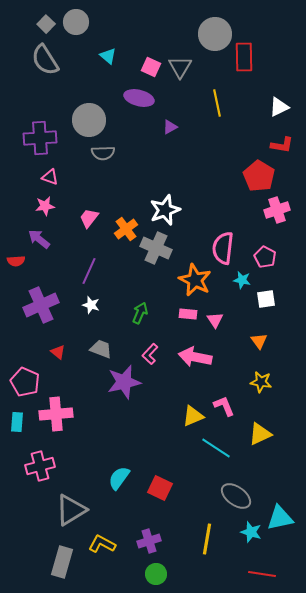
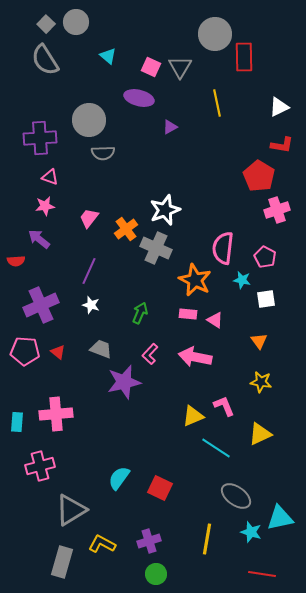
pink triangle at (215, 320): rotated 24 degrees counterclockwise
pink pentagon at (25, 382): moved 31 px up; rotated 20 degrees counterclockwise
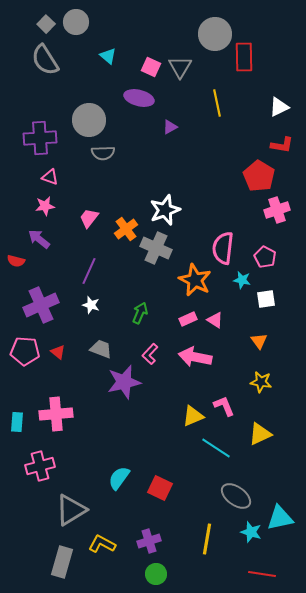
red semicircle at (16, 261): rotated 18 degrees clockwise
pink rectangle at (188, 314): moved 5 px down; rotated 30 degrees counterclockwise
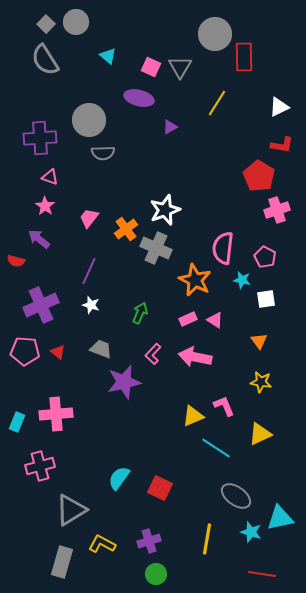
yellow line at (217, 103): rotated 44 degrees clockwise
pink star at (45, 206): rotated 30 degrees counterclockwise
pink L-shape at (150, 354): moved 3 px right
cyan rectangle at (17, 422): rotated 18 degrees clockwise
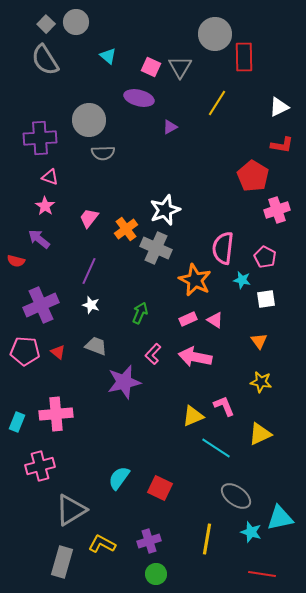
red pentagon at (259, 176): moved 6 px left
gray trapezoid at (101, 349): moved 5 px left, 3 px up
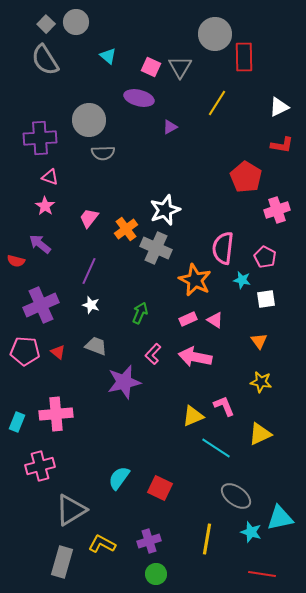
red pentagon at (253, 176): moved 7 px left, 1 px down
purple arrow at (39, 239): moved 1 px right, 5 px down
